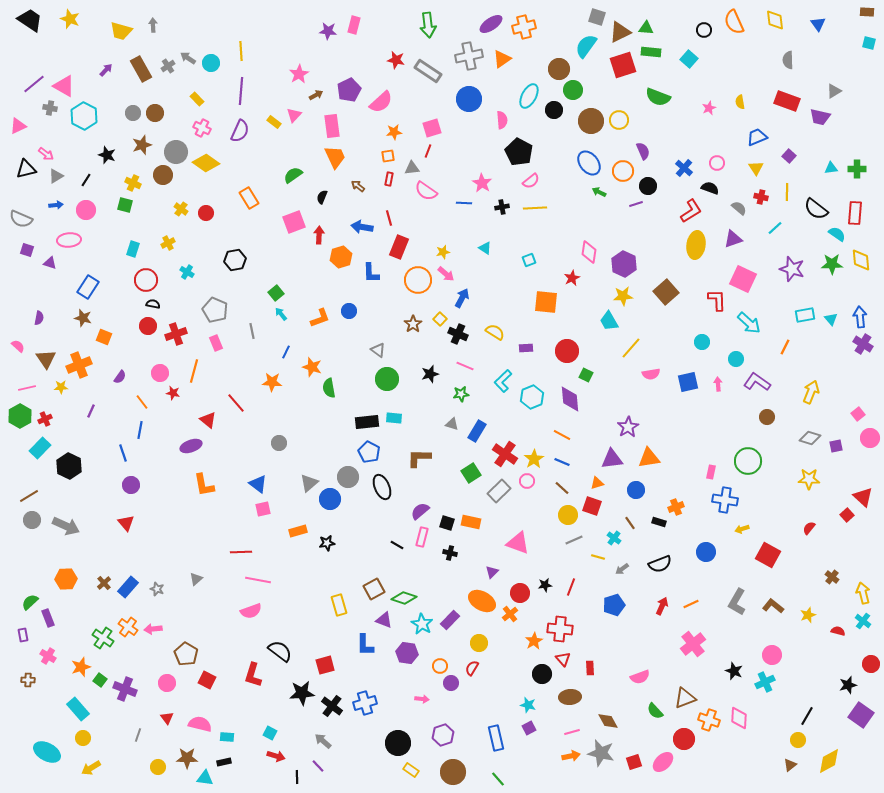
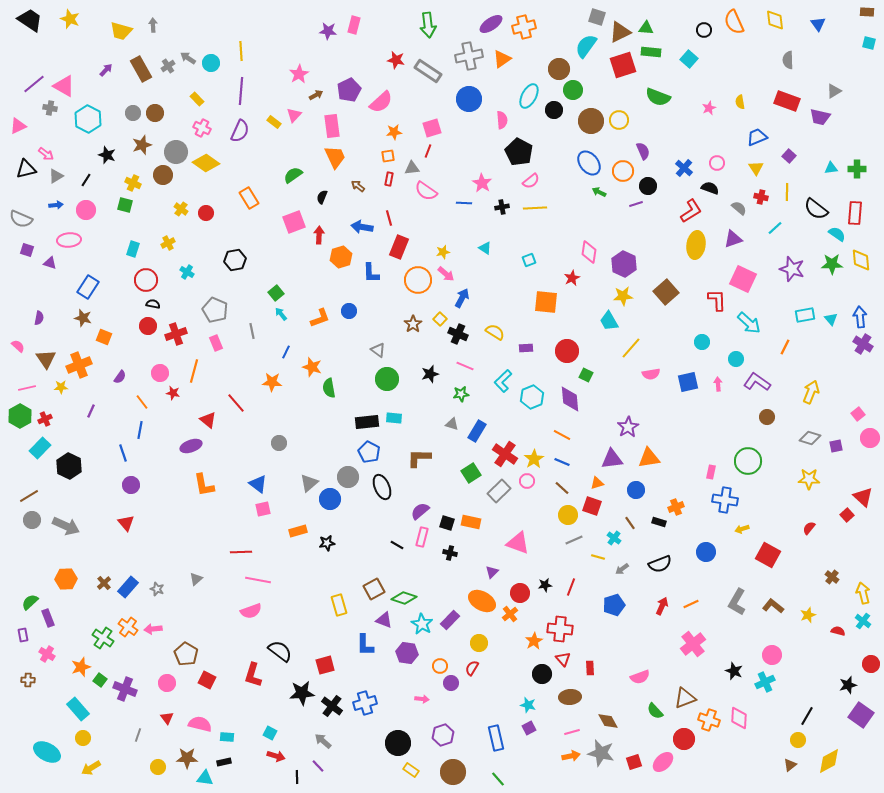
cyan hexagon at (84, 116): moved 4 px right, 3 px down
pink cross at (48, 656): moved 1 px left, 2 px up
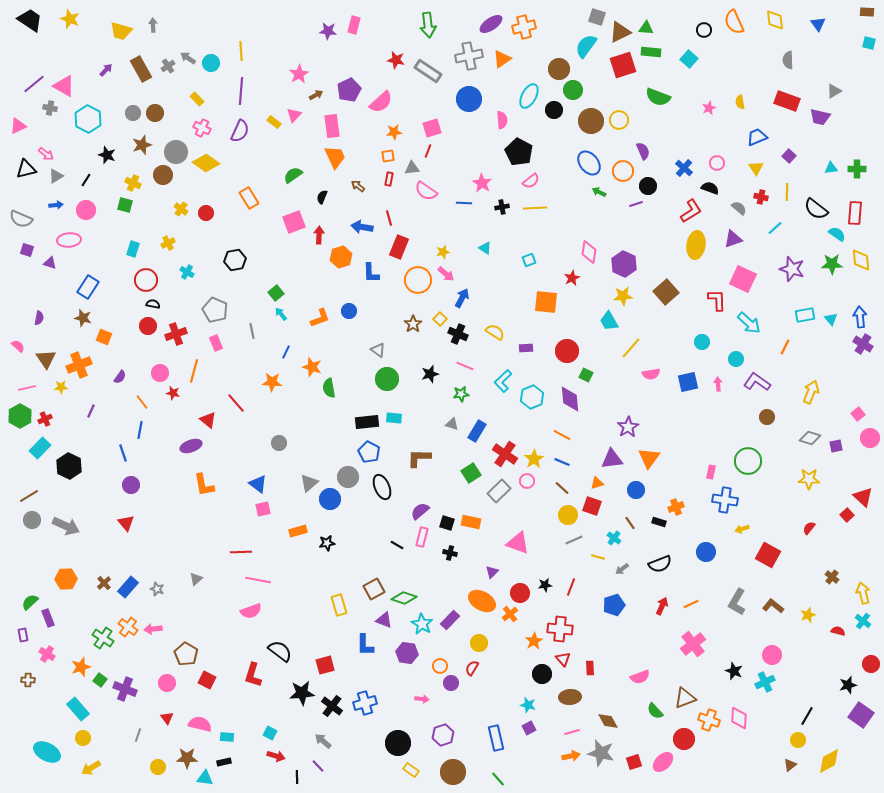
orange triangle at (649, 458): rotated 45 degrees counterclockwise
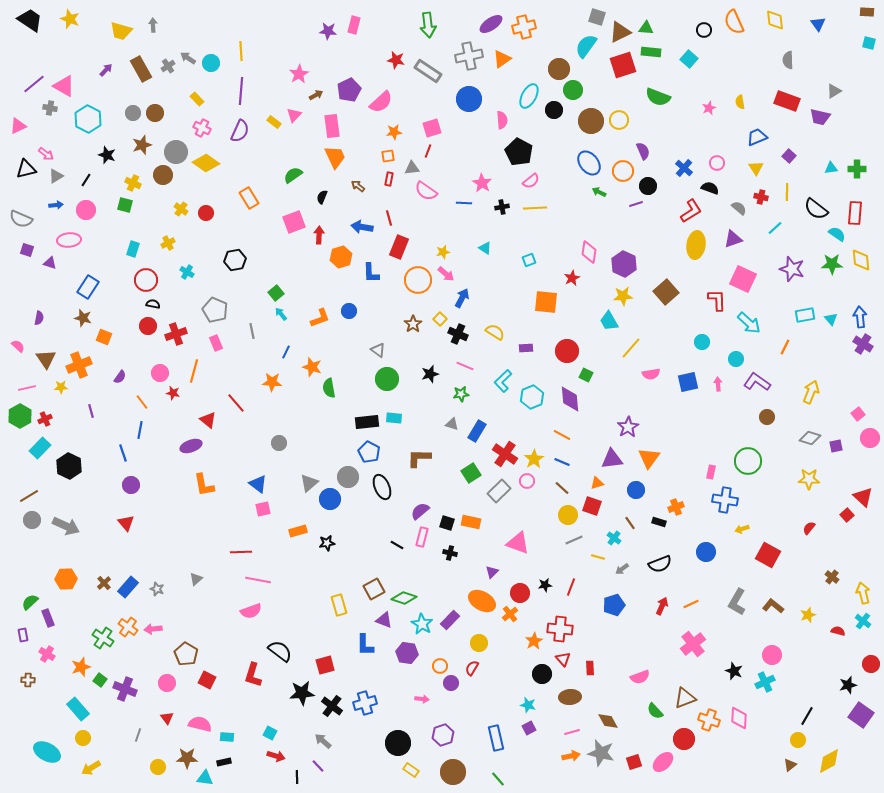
purple line at (91, 411): rotated 40 degrees counterclockwise
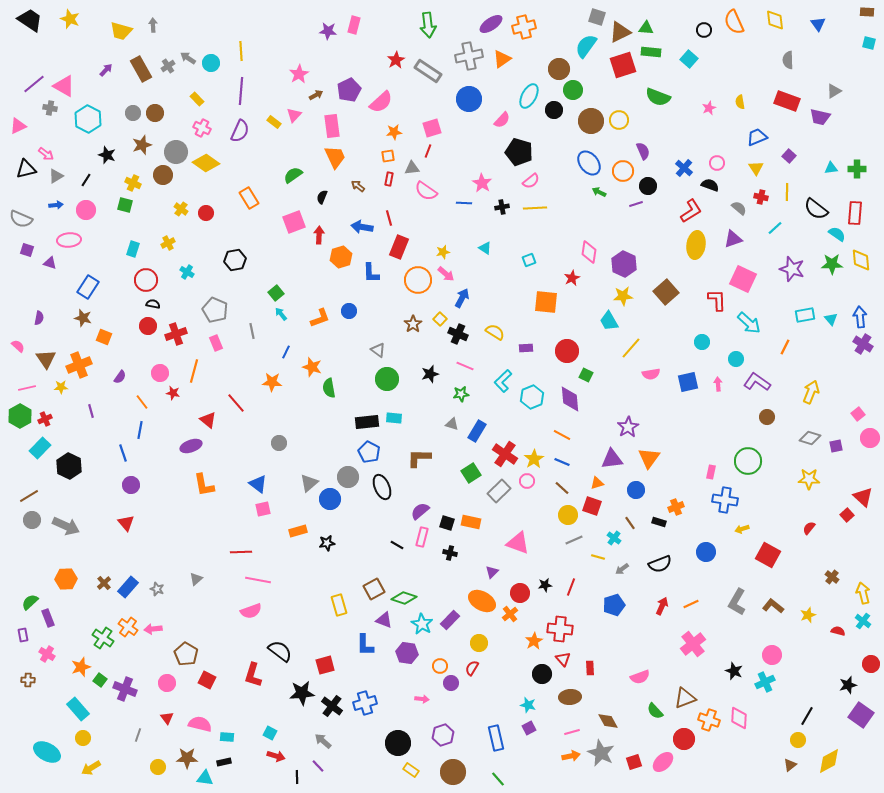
red star at (396, 60): rotated 30 degrees clockwise
pink semicircle at (502, 120): rotated 48 degrees clockwise
black pentagon at (519, 152): rotated 12 degrees counterclockwise
black semicircle at (710, 188): moved 3 px up
gray star at (601, 753): rotated 12 degrees clockwise
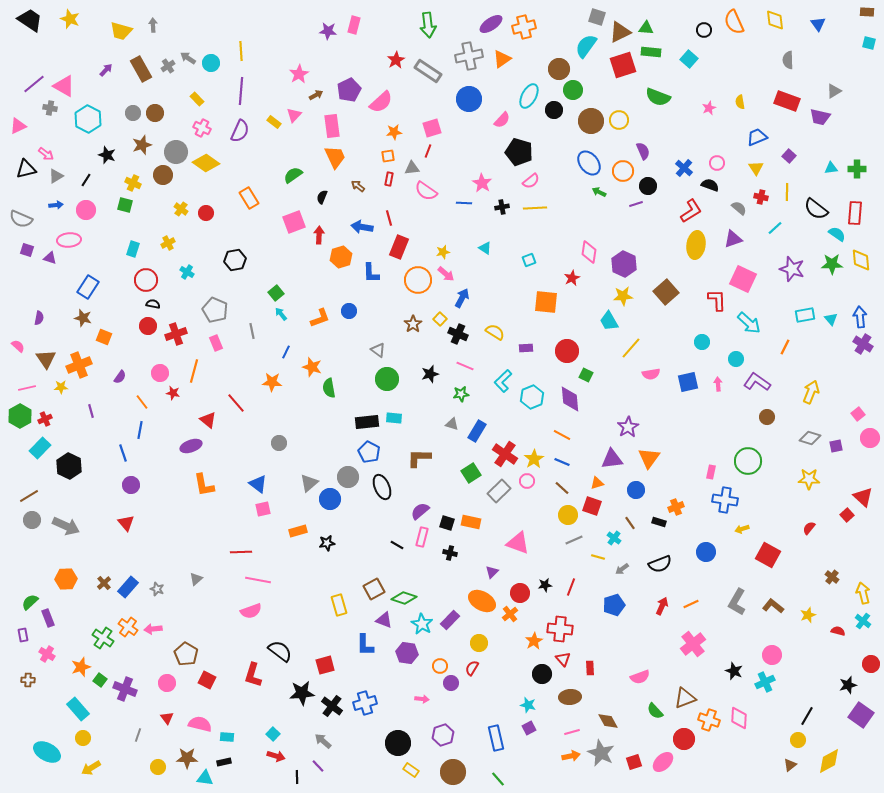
purple triangle at (50, 263): moved 5 px up
cyan square at (270, 733): moved 3 px right, 1 px down; rotated 16 degrees clockwise
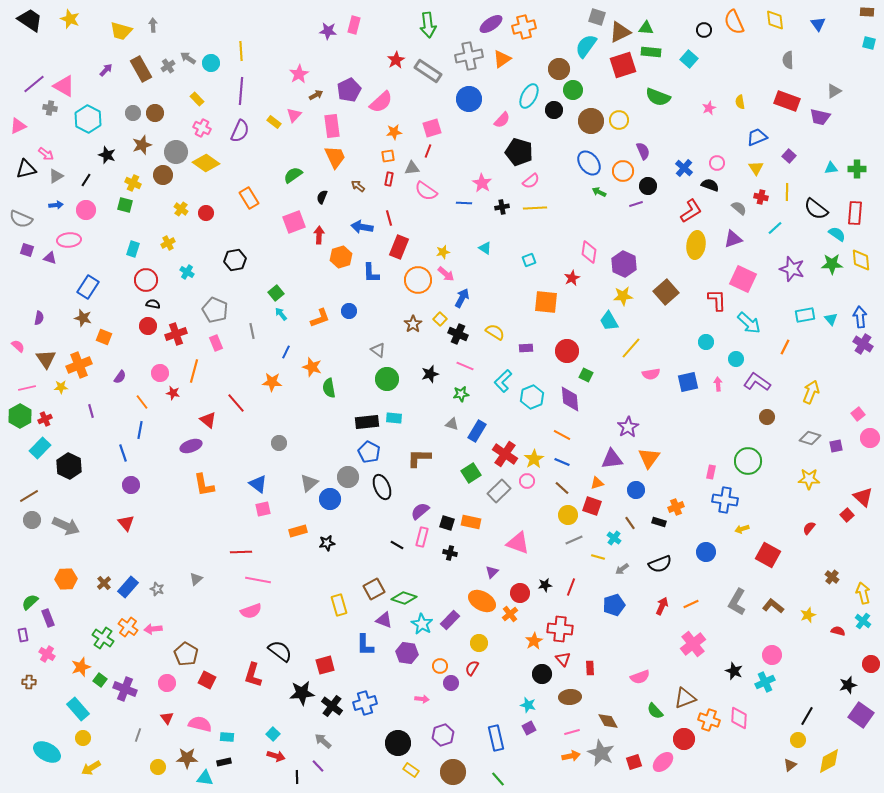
cyan circle at (702, 342): moved 4 px right
brown cross at (28, 680): moved 1 px right, 2 px down
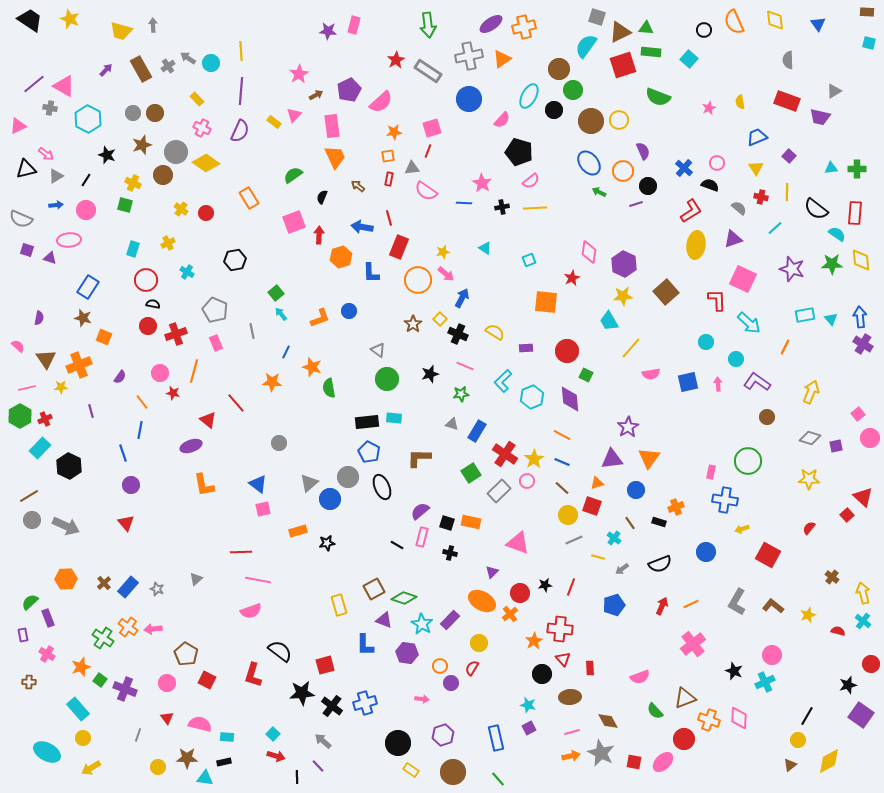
red square at (634, 762): rotated 28 degrees clockwise
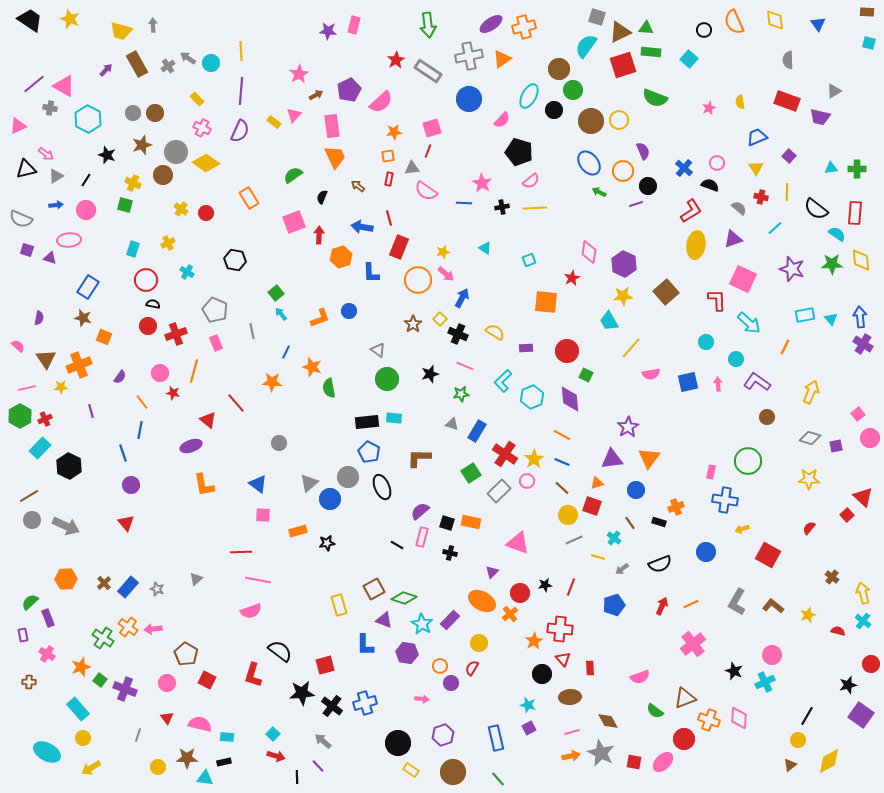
brown rectangle at (141, 69): moved 4 px left, 5 px up
green semicircle at (658, 97): moved 3 px left, 1 px down
black hexagon at (235, 260): rotated 20 degrees clockwise
pink square at (263, 509): moved 6 px down; rotated 14 degrees clockwise
green semicircle at (655, 711): rotated 12 degrees counterclockwise
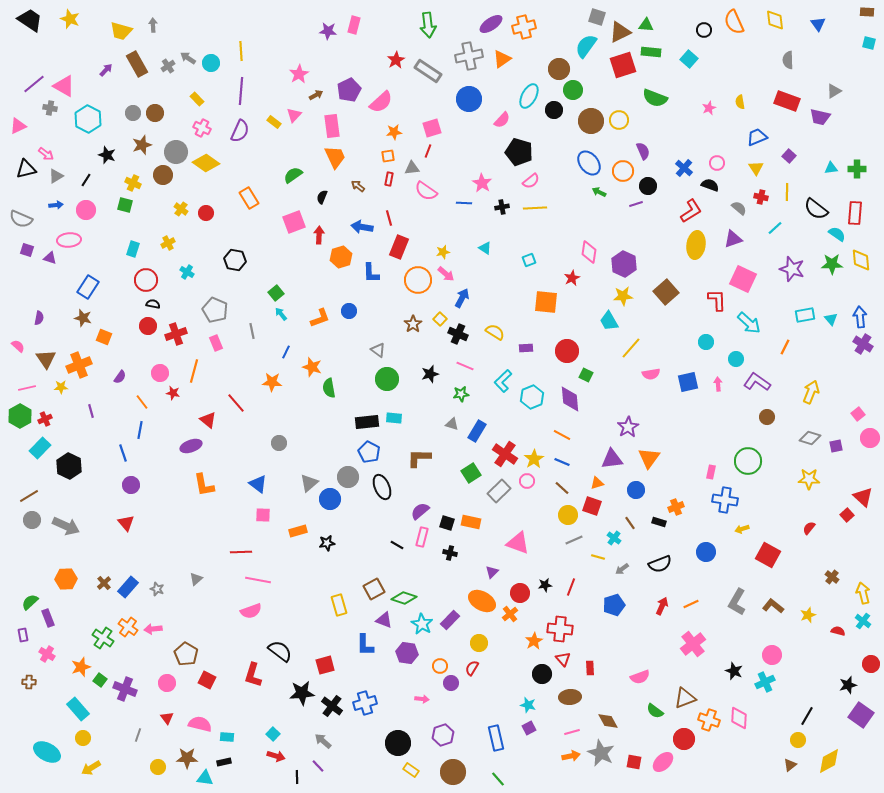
green triangle at (646, 28): moved 3 px up
